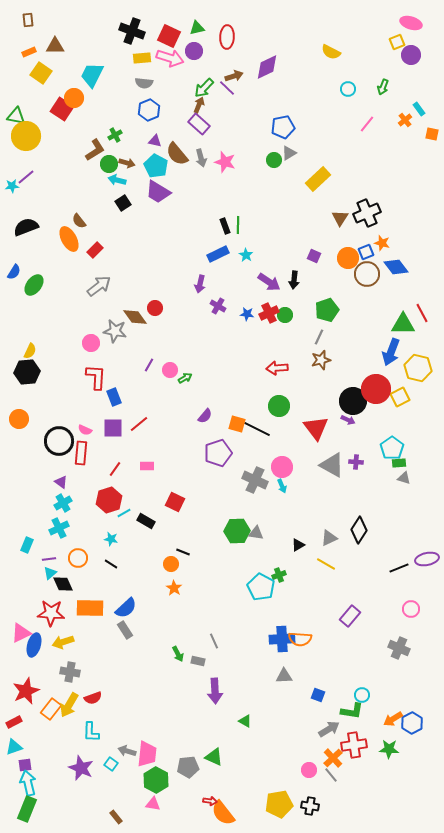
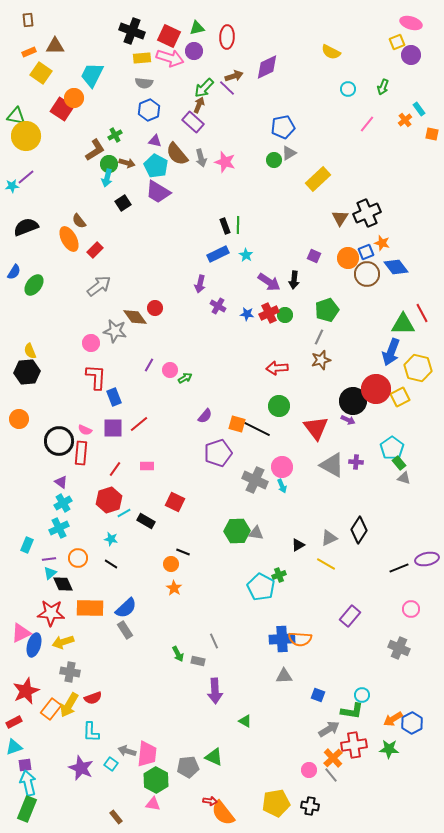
purple rectangle at (199, 124): moved 6 px left, 2 px up
cyan arrow at (117, 180): moved 10 px left, 2 px up; rotated 90 degrees counterclockwise
yellow semicircle at (30, 351): rotated 133 degrees clockwise
green rectangle at (399, 463): rotated 56 degrees clockwise
yellow pentagon at (279, 804): moved 3 px left, 1 px up
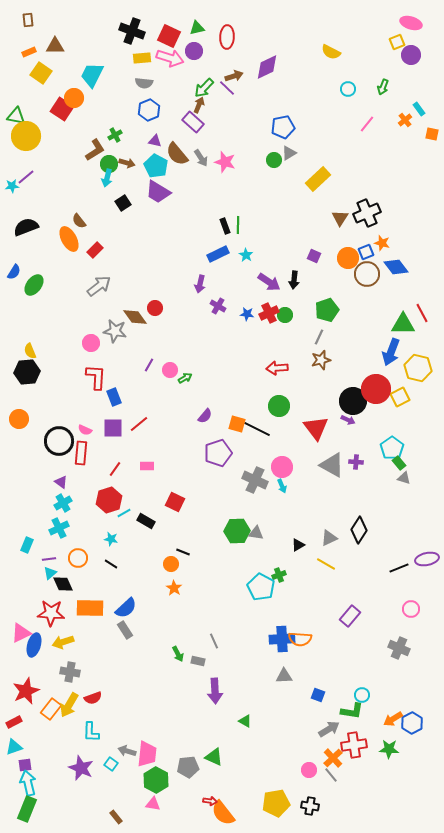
gray arrow at (201, 158): rotated 18 degrees counterclockwise
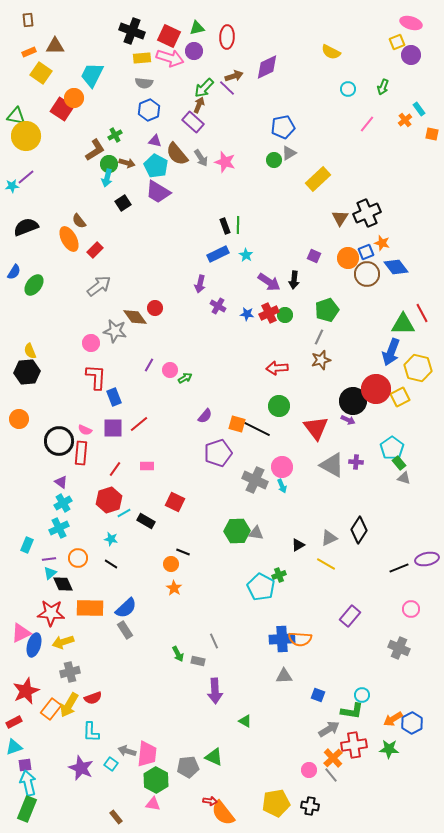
gray cross at (70, 672): rotated 24 degrees counterclockwise
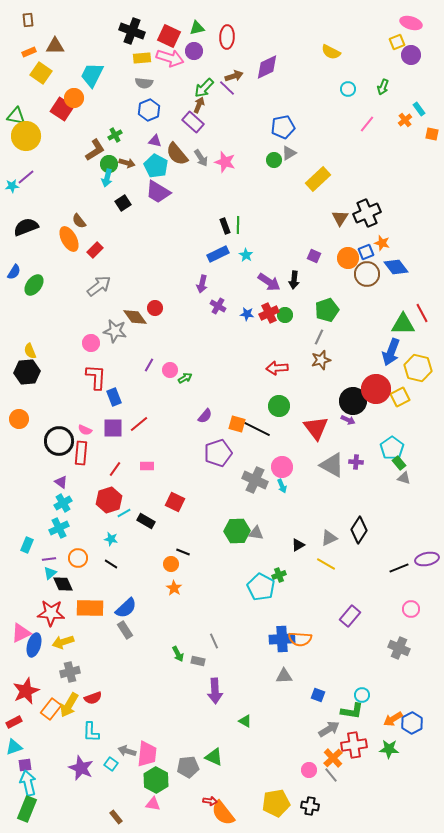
purple arrow at (200, 284): moved 2 px right
